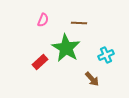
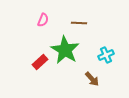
green star: moved 1 px left, 2 px down
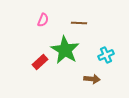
brown arrow: rotated 42 degrees counterclockwise
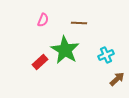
brown arrow: moved 25 px right; rotated 49 degrees counterclockwise
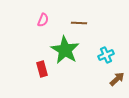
red rectangle: moved 2 px right, 7 px down; rotated 63 degrees counterclockwise
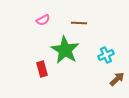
pink semicircle: rotated 40 degrees clockwise
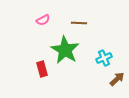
cyan cross: moved 2 px left, 3 px down
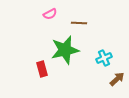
pink semicircle: moved 7 px right, 6 px up
green star: rotated 28 degrees clockwise
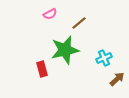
brown line: rotated 42 degrees counterclockwise
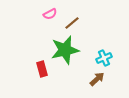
brown line: moved 7 px left
brown arrow: moved 20 px left
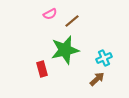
brown line: moved 2 px up
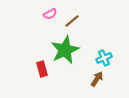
green star: rotated 12 degrees counterclockwise
brown arrow: rotated 14 degrees counterclockwise
